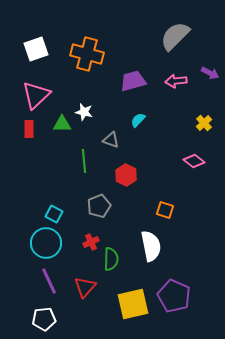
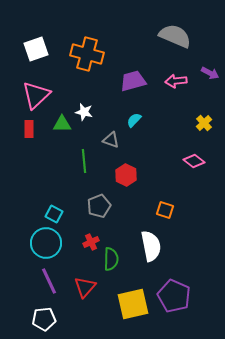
gray semicircle: rotated 68 degrees clockwise
cyan semicircle: moved 4 px left
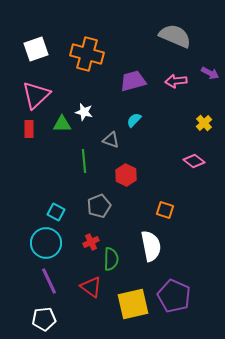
cyan square: moved 2 px right, 2 px up
red triangle: moved 6 px right; rotated 35 degrees counterclockwise
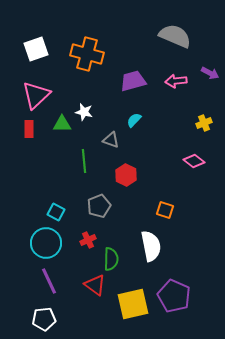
yellow cross: rotated 21 degrees clockwise
red cross: moved 3 px left, 2 px up
red triangle: moved 4 px right, 2 px up
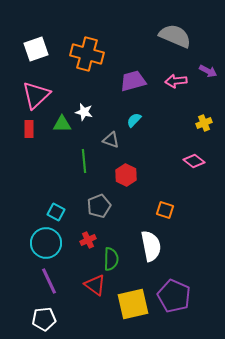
purple arrow: moved 2 px left, 2 px up
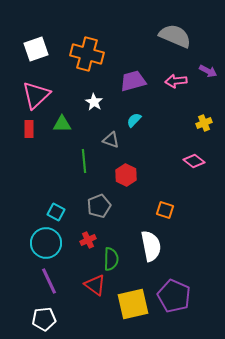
white star: moved 10 px right, 10 px up; rotated 18 degrees clockwise
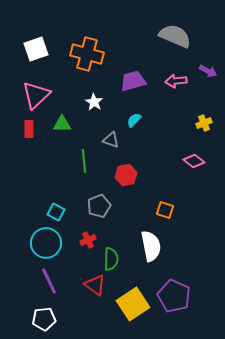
red hexagon: rotated 20 degrees clockwise
yellow square: rotated 20 degrees counterclockwise
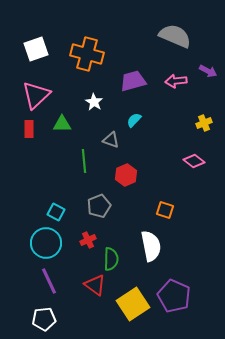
red hexagon: rotated 10 degrees counterclockwise
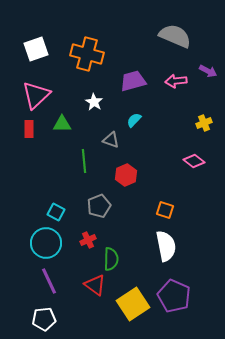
white semicircle: moved 15 px right
